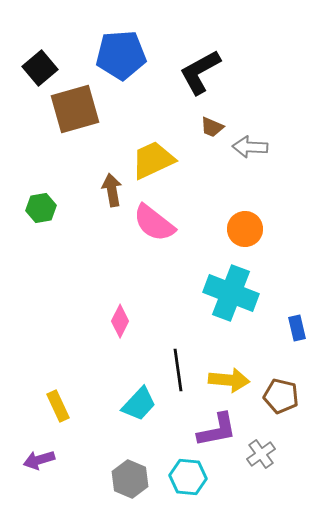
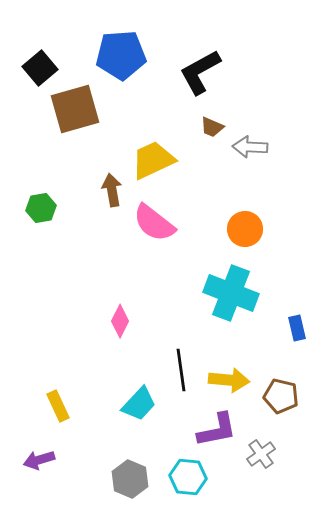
black line: moved 3 px right
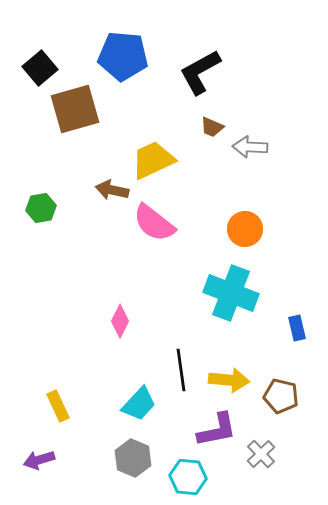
blue pentagon: moved 2 px right, 1 px down; rotated 9 degrees clockwise
brown arrow: rotated 68 degrees counterclockwise
gray cross: rotated 8 degrees counterclockwise
gray hexagon: moved 3 px right, 21 px up
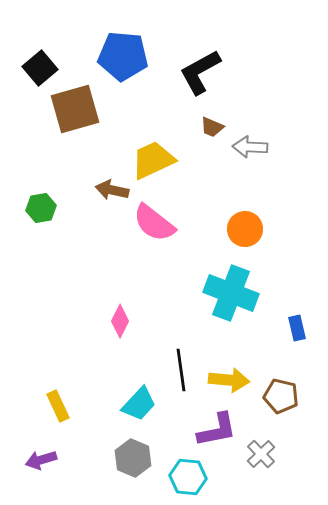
purple arrow: moved 2 px right
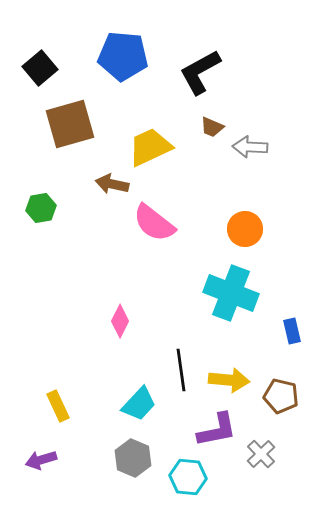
brown square: moved 5 px left, 15 px down
yellow trapezoid: moved 3 px left, 13 px up
brown arrow: moved 6 px up
blue rectangle: moved 5 px left, 3 px down
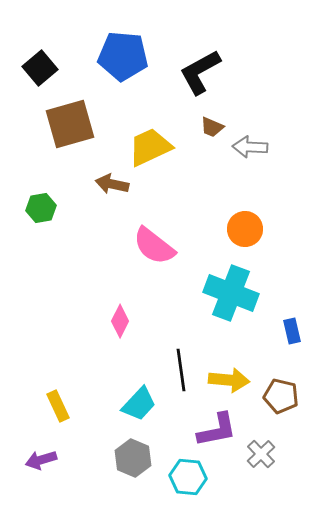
pink semicircle: moved 23 px down
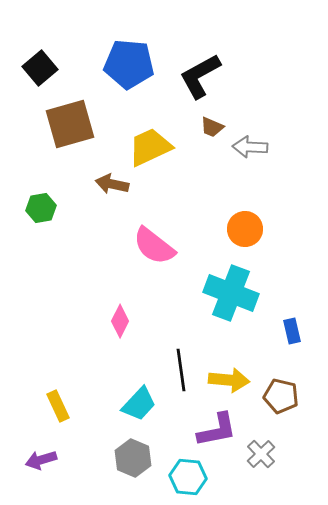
blue pentagon: moved 6 px right, 8 px down
black L-shape: moved 4 px down
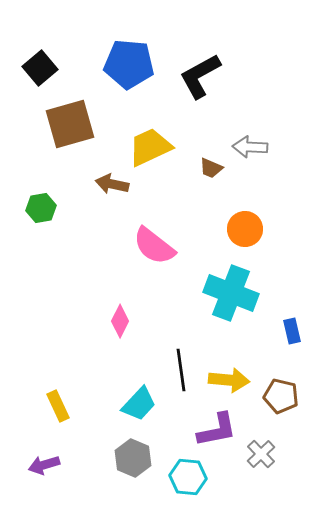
brown trapezoid: moved 1 px left, 41 px down
purple arrow: moved 3 px right, 5 px down
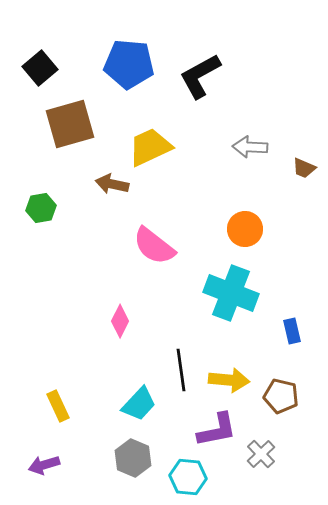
brown trapezoid: moved 93 px right
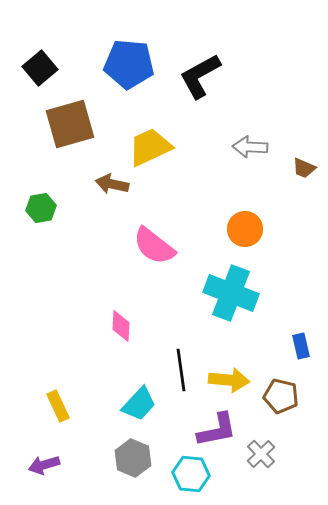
pink diamond: moved 1 px right, 5 px down; rotated 24 degrees counterclockwise
blue rectangle: moved 9 px right, 15 px down
cyan hexagon: moved 3 px right, 3 px up
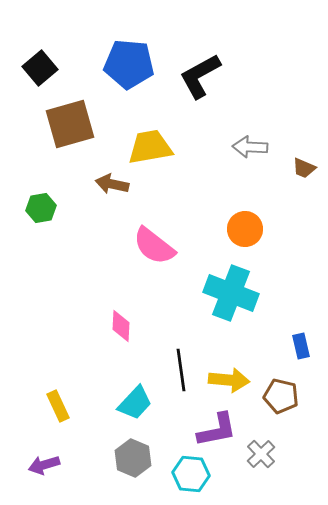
yellow trapezoid: rotated 15 degrees clockwise
cyan trapezoid: moved 4 px left, 1 px up
